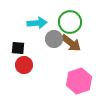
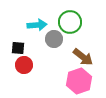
cyan arrow: moved 2 px down
brown arrow: moved 12 px right, 14 px down
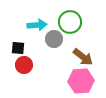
pink hexagon: moved 2 px right; rotated 15 degrees clockwise
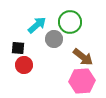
cyan arrow: rotated 36 degrees counterclockwise
pink hexagon: moved 1 px right
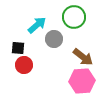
green circle: moved 4 px right, 5 px up
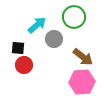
pink hexagon: moved 1 px down
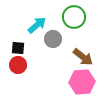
gray circle: moved 1 px left
red circle: moved 6 px left
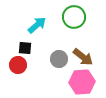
gray circle: moved 6 px right, 20 px down
black square: moved 7 px right
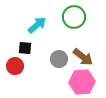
red circle: moved 3 px left, 1 px down
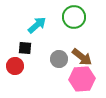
brown arrow: moved 1 px left
pink hexagon: moved 3 px up
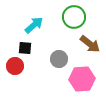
cyan arrow: moved 3 px left
brown arrow: moved 8 px right, 13 px up
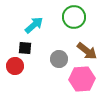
brown arrow: moved 3 px left, 7 px down
